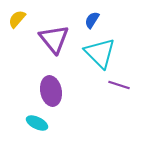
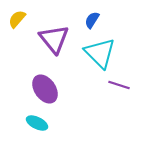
purple ellipse: moved 6 px left, 2 px up; rotated 24 degrees counterclockwise
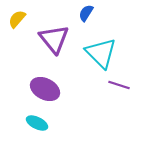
blue semicircle: moved 6 px left, 7 px up
cyan triangle: moved 1 px right
purple ellipse: rotated 28 degrees counterclockwise
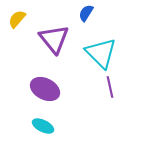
purple line: moved 9 px left, 2 px down; rotated 60 degrees clockwise
cyan ellipse: moved 6 px right, 3 px down
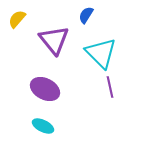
blue semicircle: moved 2 px down
purple triangle: moved 1 px down
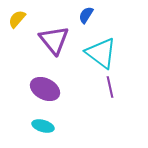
cyan triangle: rotated 8 degrees counterclockwise
cyan ellipse: rotated 10 degrees counterclockwise
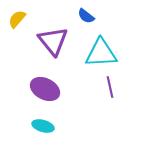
blue semicircle: moved 1 px down; rotated 84 degrees counterclockwise
purple triangle: moved 1 px left, 1 px down
cyan triangle: rotated 40 degrees counterclockwise
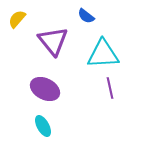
cyan triangle: moved 2 px right, 1 px down
purple line: moved 1 px down
cyan ellipse: rotated 45 degrees clockwise
